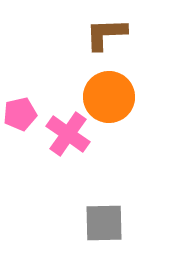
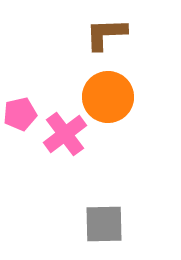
orange circle: moved 1 px left
pink cross: moved 3 px left; rotated 18 degrees clockwise
gray square: moved 1 px down
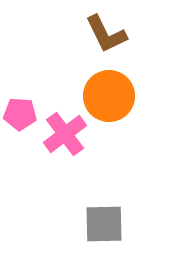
brown L-shape: rotated 114 degrees counterclockwise
orange circle: moved 1 px right, 1 px up
pink pentagon: rotated 16 degrees clockwise
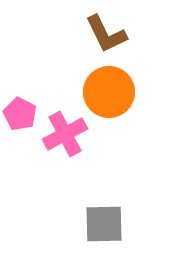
orange circle: moved 4 px up
pink pentagon: rotated 24 degrees clockwise
pink cross: rotated 9 degrees clockwise
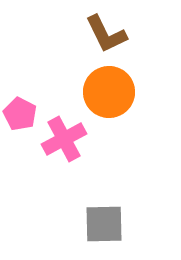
pink cross: moved 1 px left, 5 px down
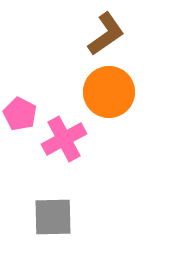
brown L-shape: rotated 99 degrees counterclockwise
gray square: moved 51 px left, 7 px up
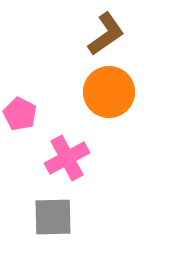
pink cross: moved 3 px right, 19 px down
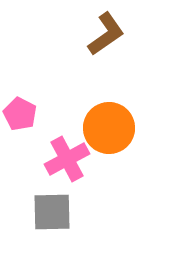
orange circle: moved 36 px down
pink cross: moved 1 px down
gray square: moved 1 px left, 5 px up
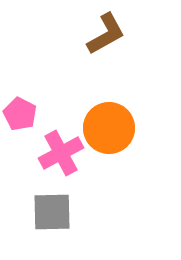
brown L-shape: rotated 6 degrees clockwise
pink cross: moved 6 px left, 6 px up
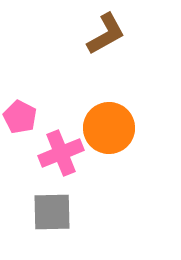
pink pentagon: moved 3 px down
pink cross: rotated 6 degrees clockwise
